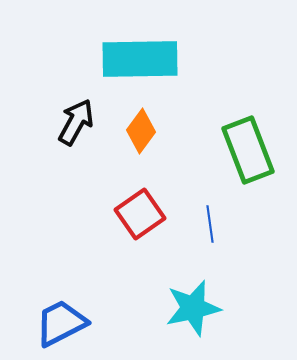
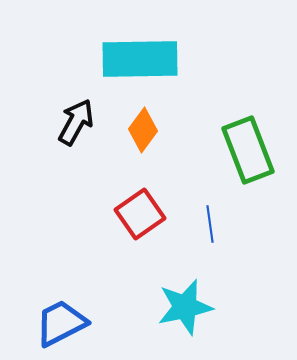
orange diamond: moved 2 px right, 1 px up
cyan star: moved 8 px left, 1 px up
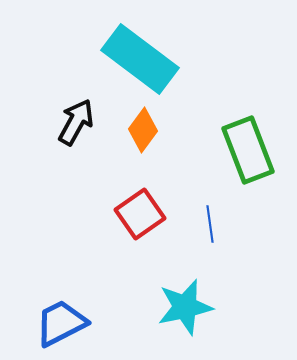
cyan rectangle: rotated 38 degrees clockwise
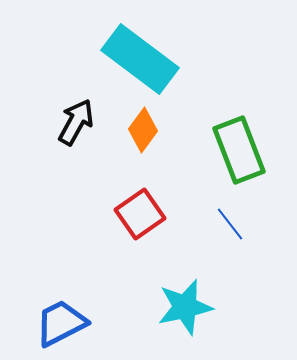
green rectangle: moved 9 px left
blue line: moved 20 px right; rotated 30 degrees counterclockwise
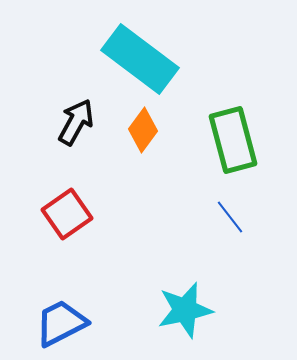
green rectangle: moved 6 px left, 10 px up; rotated 6 degrees clockwise
red square: moved 73 px left
blue line: moved 7 px up
cyan star: moved 3 px down
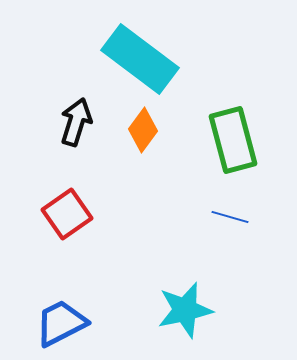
black arrow: rotated 12 degrees counterclockwise
blue line: rotated 36 degrees counterclockwise
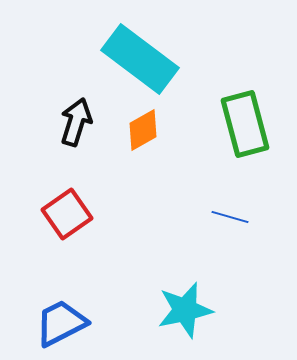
orange diamond: rotated 24 degrees clockwise
green rectangle: moved 12 px right, 16 px up
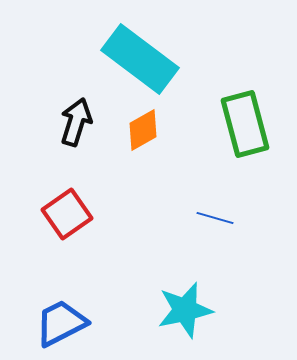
blue line: moved 15 px left, 1 px down
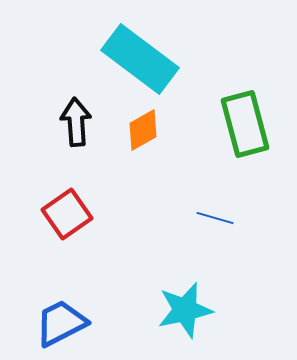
black arrow: rotated 21 degrees counterclockwise
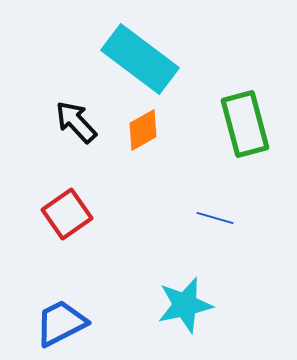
black arrow: rotated 39 degrees counterclockwise
cyan star: moved 5 px up
